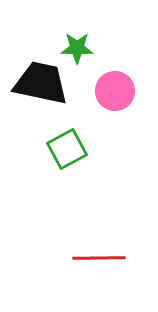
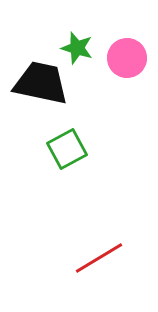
green star: rotated 16 degrees clockwise
pink circle: moved 12 px right, 33 px up
red line: rotated 30 degrees counterclockwise
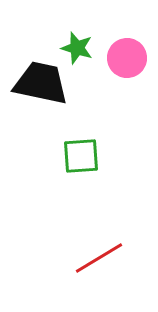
green square: moved 14 px right, 7 px down; rotated 24 degrees clockwise
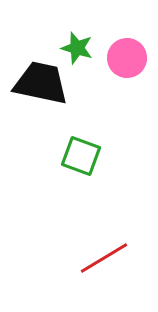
green square: rotated 24 degrees clockwise
red line: moved 5 px right
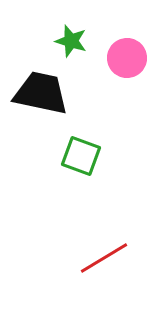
green star: moved 6 px left, 7 px up
black trapezoid: moved 10 px down
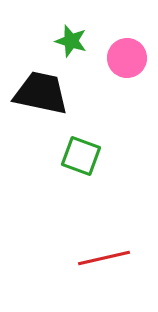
red line: rotated 18 degrees clockwise
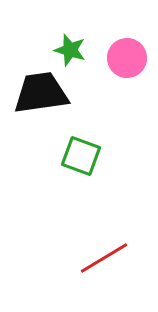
green star: moved 1 px left, 9 px down
black trapezoid: rotated 20 degrees counterclockwise
red line: rotated 18 degrees counterclockwise
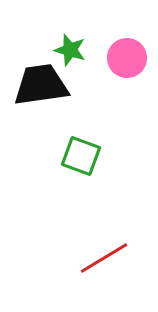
black trapezoid: moved 8 px up
